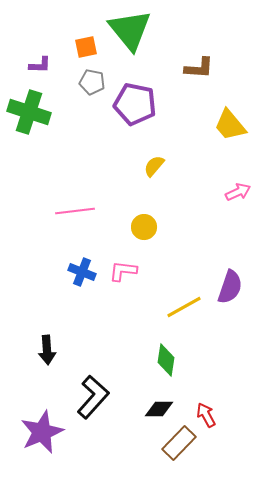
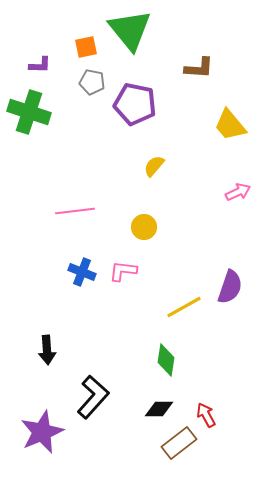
brown rectangle: rotated 8 degrees clockwise
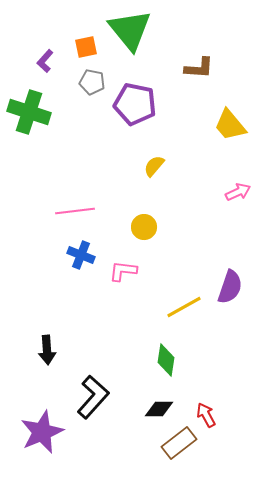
purple L-shape: moved 5 px right, 4 px up; rotated 130 degrees clockwise
blue cross: moved 1 px left, 17 px up
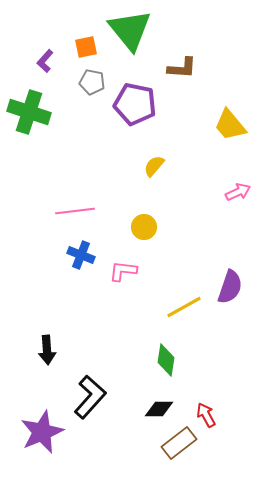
brown L-shape: moved 17 px left
black L-shape: moved 3 px left
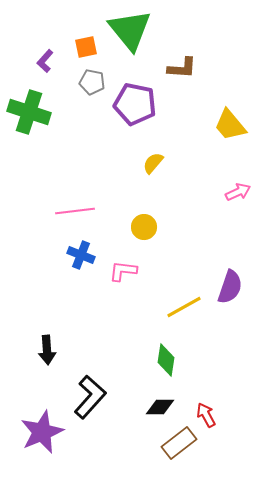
yellow semicircle: moved 1 px left, 3 px up
black diamond: moved 1 px right, 2 px up
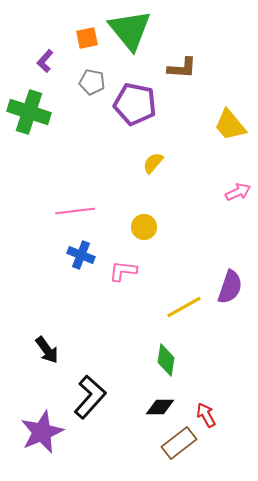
orange square: moved 1 px right, 9 px up
black arrow: rotated 32 degrees counterclockwise
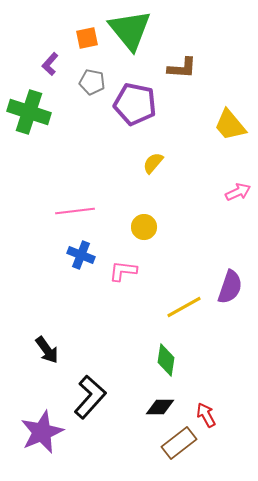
purple L-shape: moved 5 px right, 3 px down
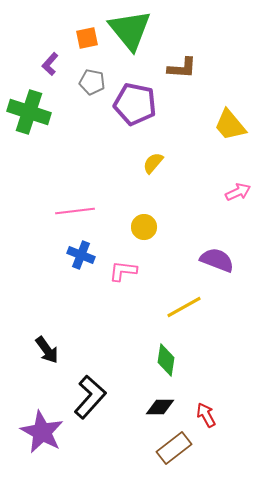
purple semicircle: moved 13 px left, 27 px up; rotated 88 degrees counterclockwise
purple star: rotated 21 degrees counterclockwise
brown rectangle: moved 5 px left, 5 px down
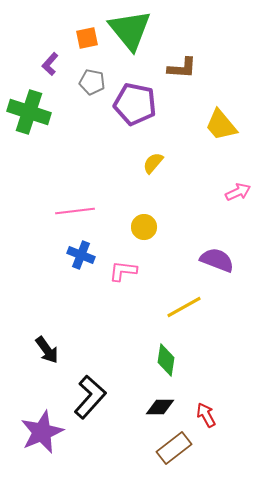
yellow trapezoid: moved 9 px left
purple star: rotated 21 degrees clockwise
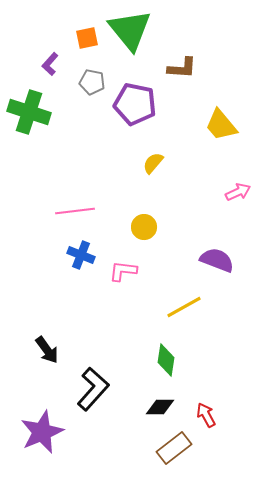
black L-shape: moved 3 px right, 8 px up
